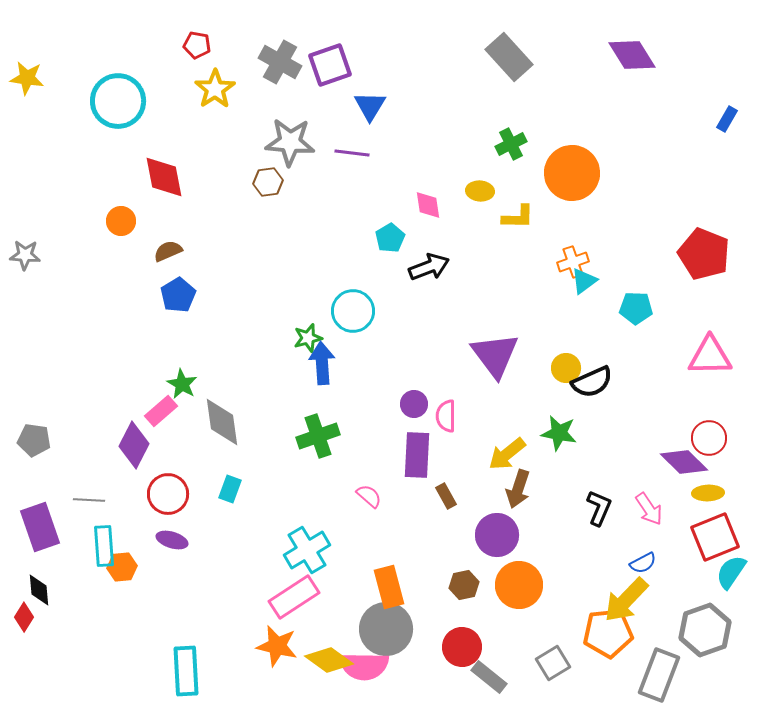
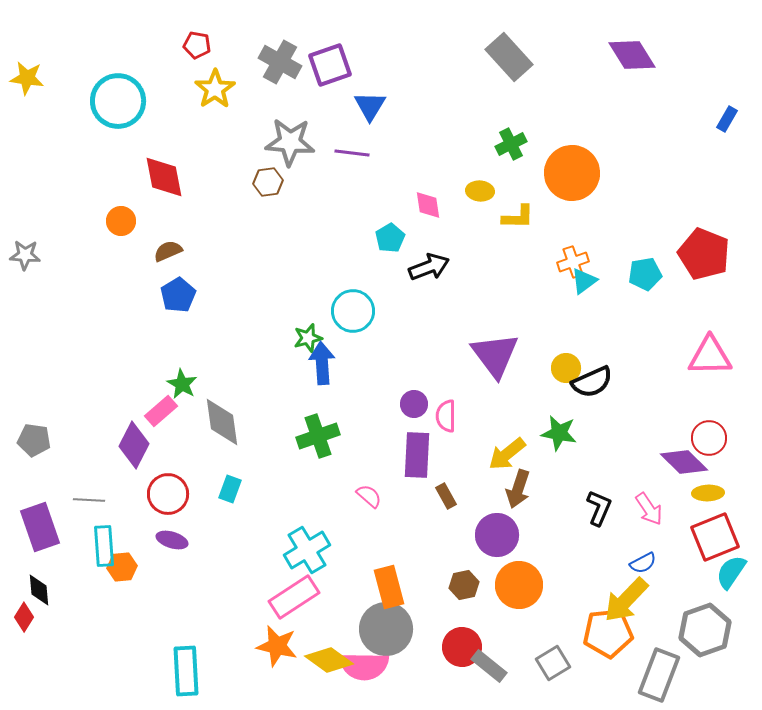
cyan pentagon at (636, 308): moved 9 px right, 34 px up; rotated 12 degrees counterclockwise
gray rectangle at (489, 677): moved 11 px up
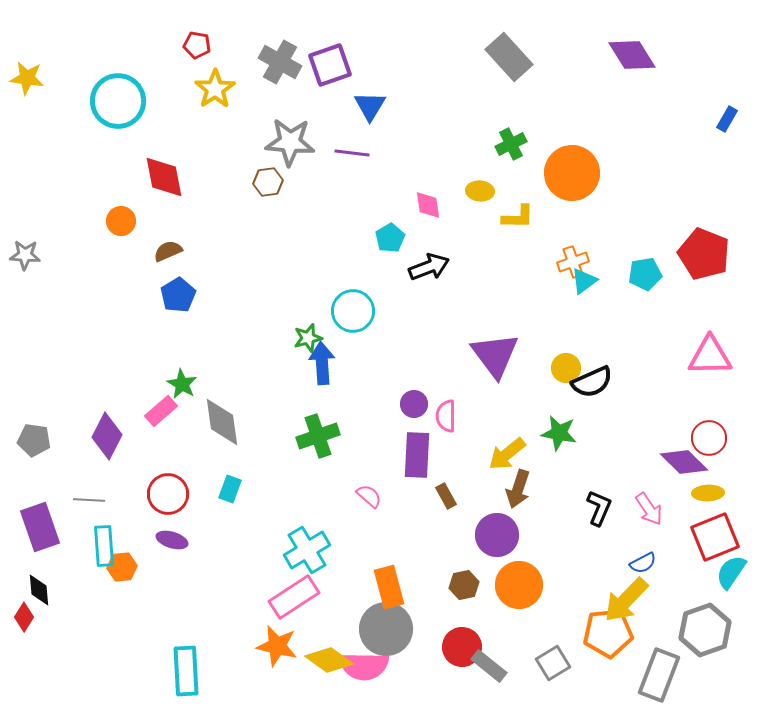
purple diamond at (134, 445): moved 27 px left, 9 px up
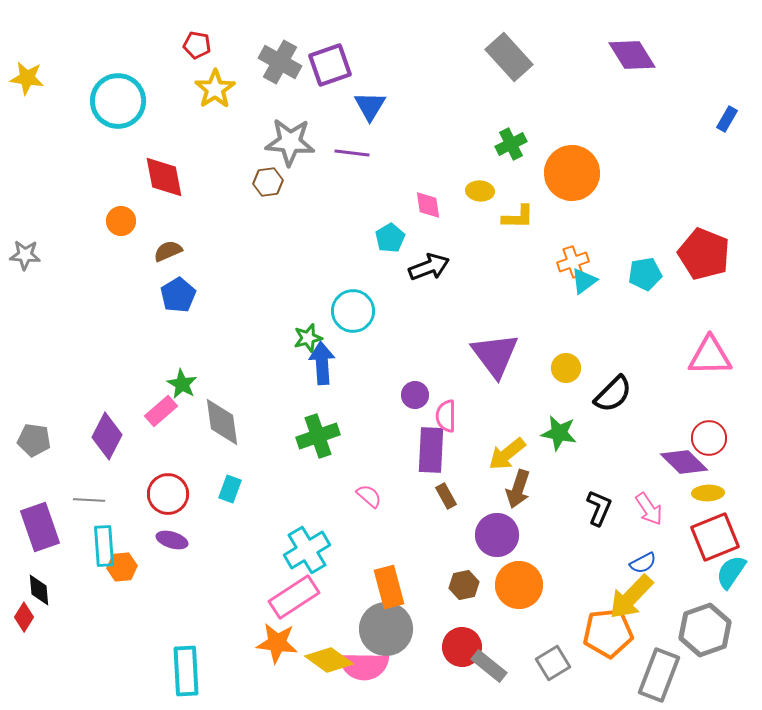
black semicircle at (592, 382): moved 21 px right, 12 px down; rotated 21 degrees counterclockwise
purple circle at (414, 404): moved 1 px right, 9 px up
purple rectangle at (417, 455): moved 14 px right, 5 px up
yellow arrow at (626, 600): moved 5 px right, 3 px up
orange star at (277, 646): moved 3 px up; rotated 6 degrees counterclockwise
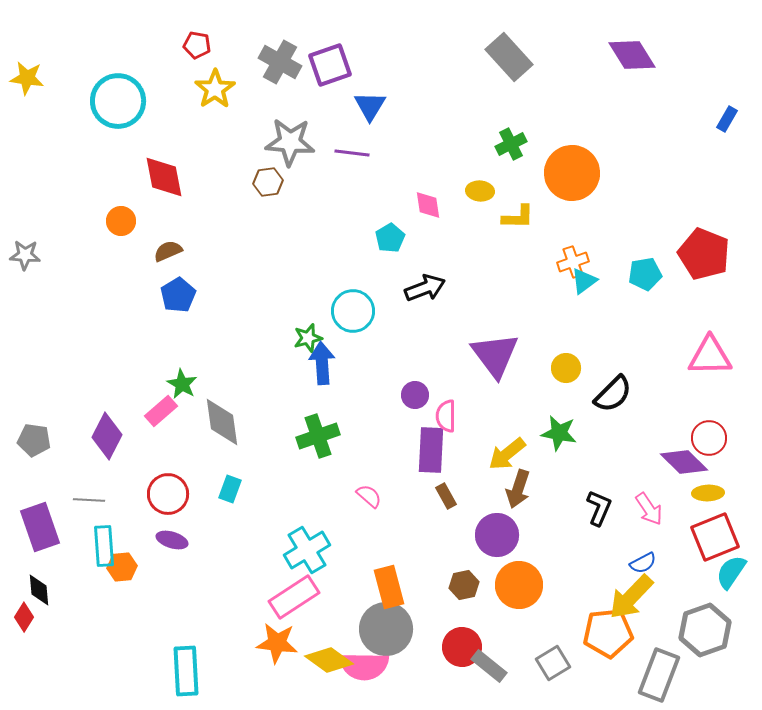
black arrow at (429, 267): moved 4 px left, 21 px down
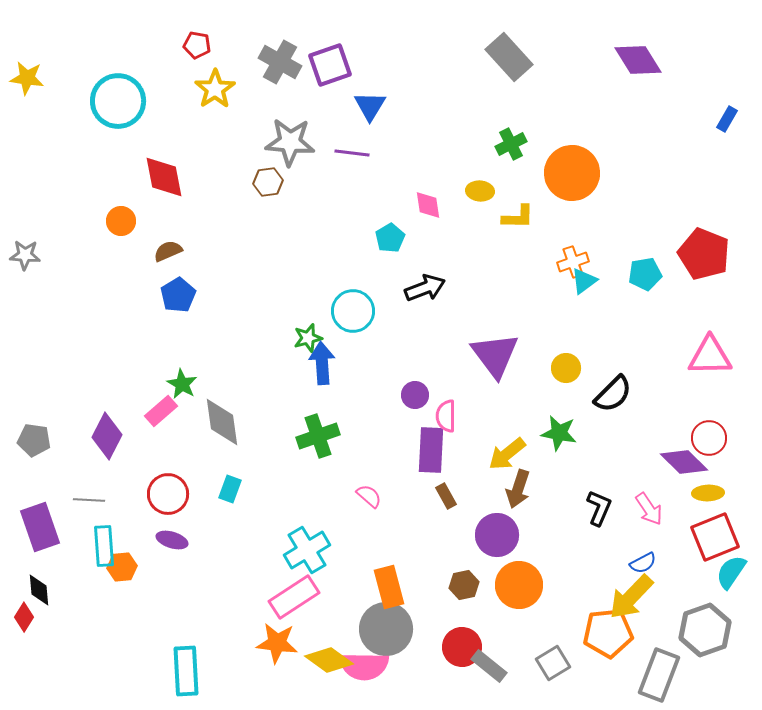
purple diamond at (632, 55): moved 6 px right, 5 px down
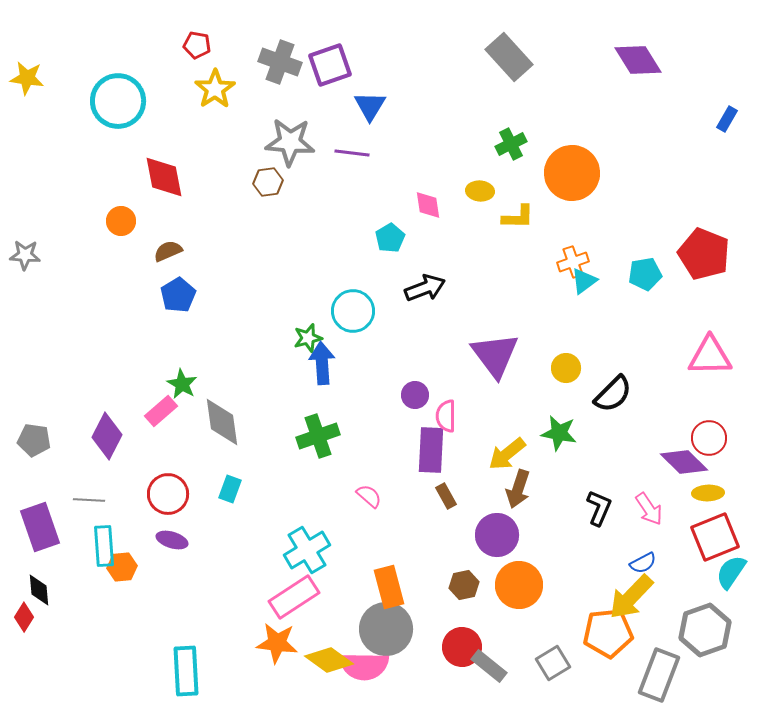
gray cross at (280, 62): rotated 9 degrees counterclockwise
